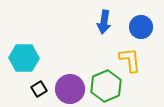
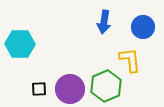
blue circle: moved 2 px right
cyan hexagon: moved 4 px left, 14 px up
black square: rotated 28 degrees clockwise
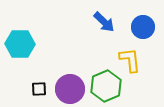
blue arrow: rotated 55 degrees counterclockwise
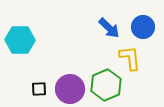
blue arrow: moved 5 px right, 6 px down
cyan hexagon: moved 4 px up
yellow L-shape: moved 2 px up
green hexagon: moved 1 px up
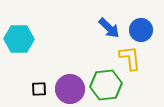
blue circle: moved 2 px left, 3 px down
cyan hexagon: moved 1 px left, 1 px up
green hexagon: rotated 16 degrees clockwise
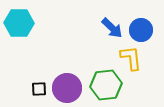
blue arrow: moved 3 px right
cyan hexagon: moved 16 px up
yellow L-shape: moved 1 px right
purple circle: moved 3 px left, 1 px up
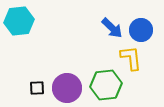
cyan hexagon: moved 2 px up; rotated 8 degrees counterclockwise
black square: moved 2 px left, 1 px up
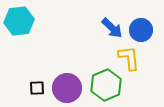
yellow L-shape: moved 2 px left
green hexagon: rotated 16 degrees counterclockwise
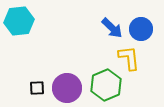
blue circle: moved 1 px up
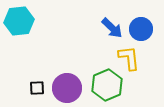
green hexagon: moved 1 px right
